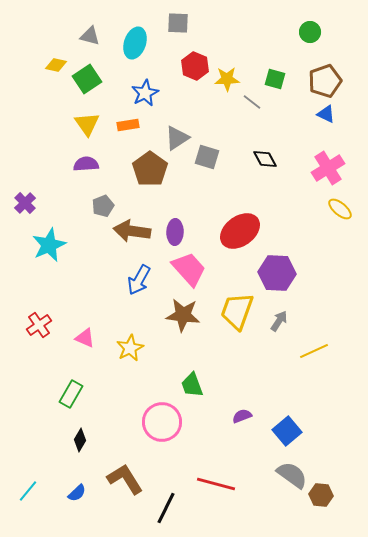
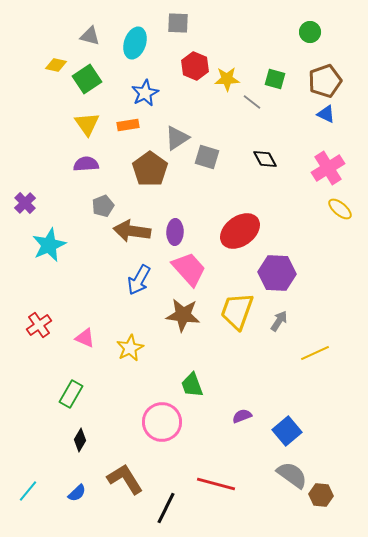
yellow line at (314, 351): moved 1 px right, 2 px down
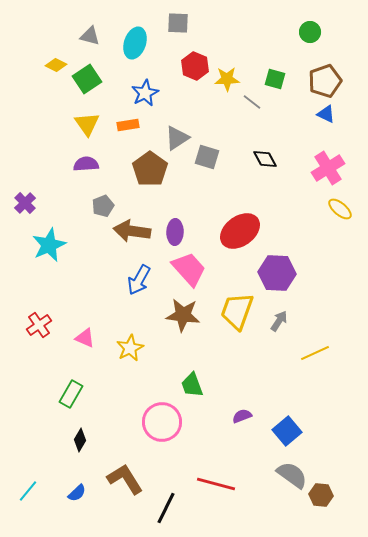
yellow diamond at (56, 65): rotated 15 degrees clockwise
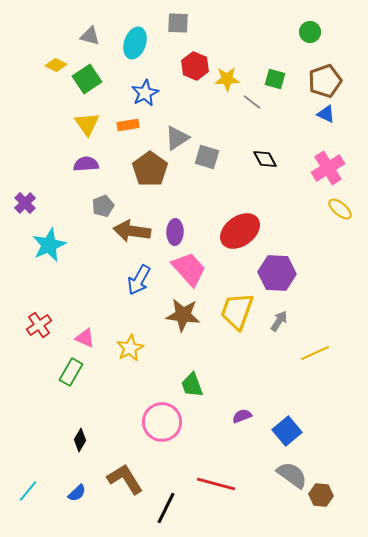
green rectangle at (71, 394): moved 22 px up
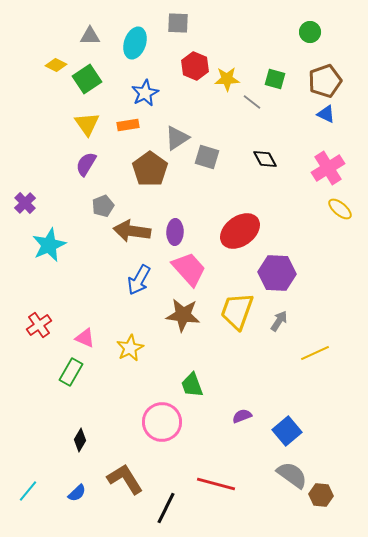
gray triangle at (90, 36): rotated 15 degrees counterclockwise
purple semicircle at (86, 164): rotated 55 degrees counterclockwise
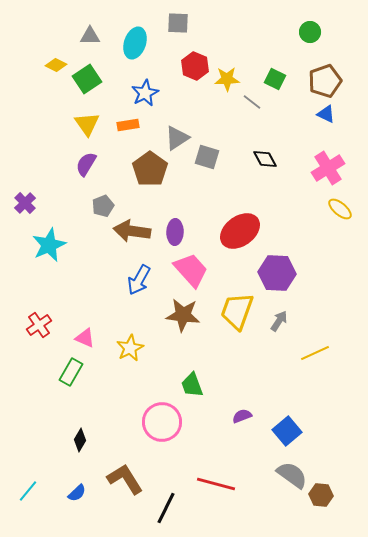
green square at (275, 79): rotated 10 degrees clockwise
pink trapezoid at (189, 269): moved 2 px right, 1 px down
